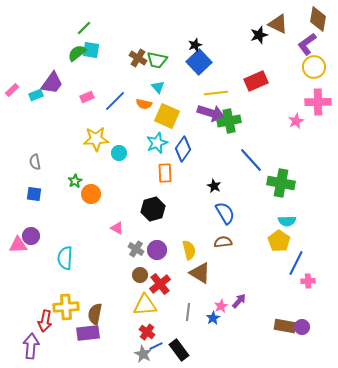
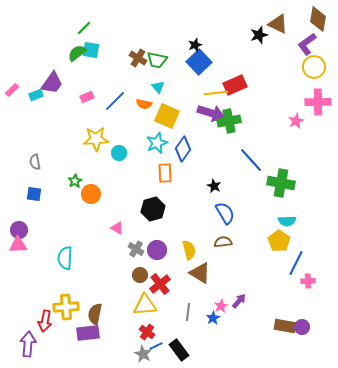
red rectangle at (256, 81): moved 21 px left, 4 px down
purple circle at (31, 236): moved 12 px left, 6 px up
purple arrow at (31, 346): moved 3 px left, 2 px up
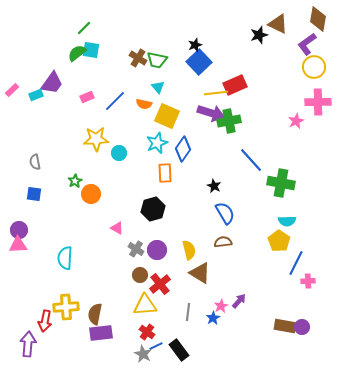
purple rectangle at (88, 333): moved 13 px right
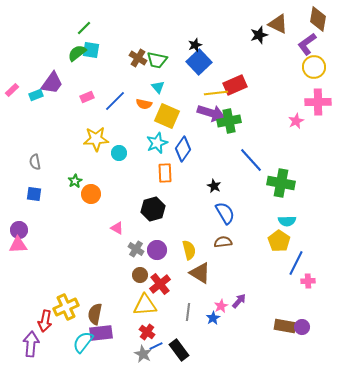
cyan semicircle at (65, 258): moved 18 px right, 84 px down; rotated 35 degrees clockwise
yellow cross at (66, 307): rotated 20 degrees counterclockwise
purple arrow at (28, 344): moved 3 px right
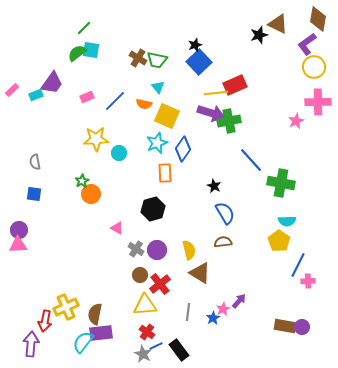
green star at (75, 181): moved 7 px right
blue line at (296, 263): moved 2 px right, 2 px down
pink star at (221, 306): moved 2 px right, 3 px down
